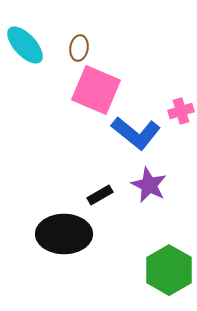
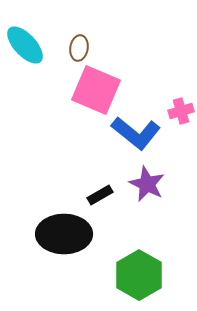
purple star: moved 2 px left, 1 px up
green hexagon: moved 30 px left, 5 px down
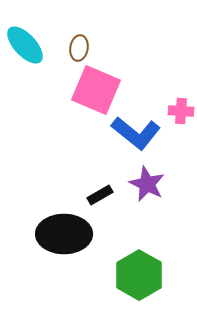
pink cross: rotated 20 degrees clockwise
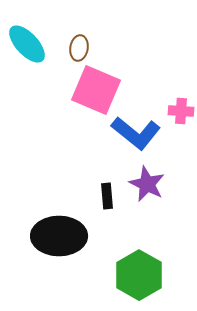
cyan ellipse: moved 2 px right, 1 px up
black rectangle: moved 7 px right, 1 px down; rotated 65 degrees counterclockwise
black ellipse: moved 5 px left, 2 px down
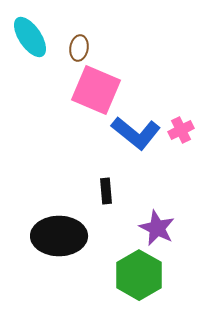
cyan ellipse: moved 3 px right, 7 px up; rotated 9 degrees clockwise
pink cross: moved 19 px down; rotated 30 degrees counterclockwise
purple star: moved 10 px right, 44 px down
black rectangle: moved 1 px left, 5 px up
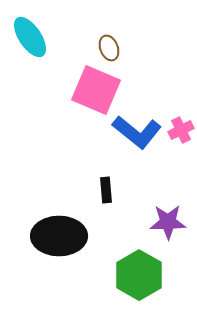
brown ellipse: moved 30 px right; rotated 30 degrees counterclockwise
blue L-shape: moved 1 px right, 1 px up
black rectangle: moved 1 px up
purple star: moved 11 px right, 6 px up; rotated 27 degrees counterclockwise
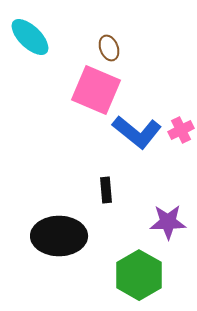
cyan ellipse: rotated 12 degrees counterclockwise
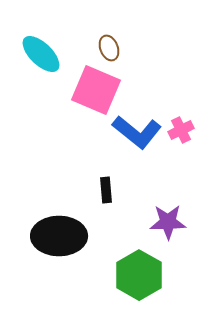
cyan ellipse: moved 11 px right, 17 px down
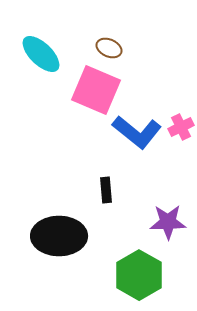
brown ellipse: rotated 45 degrees counterclockwise
pink cross: moved 3 px up
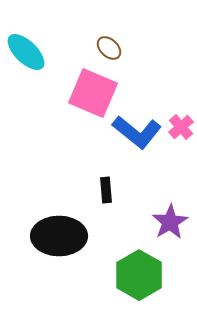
brown ellipse: rotated 20 degrees clockwise
cyan ellipse: moved 15 px left, 2 px up
pink square: moved 3 px left, 3 px down
pink cross: rotated 15 degrees counterclockwise
purple star: moved 2 px right; rotated 30 degrees counterclockwise
